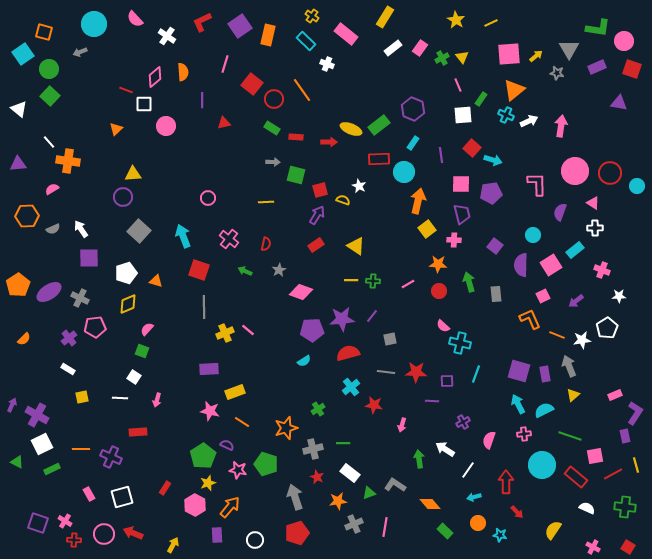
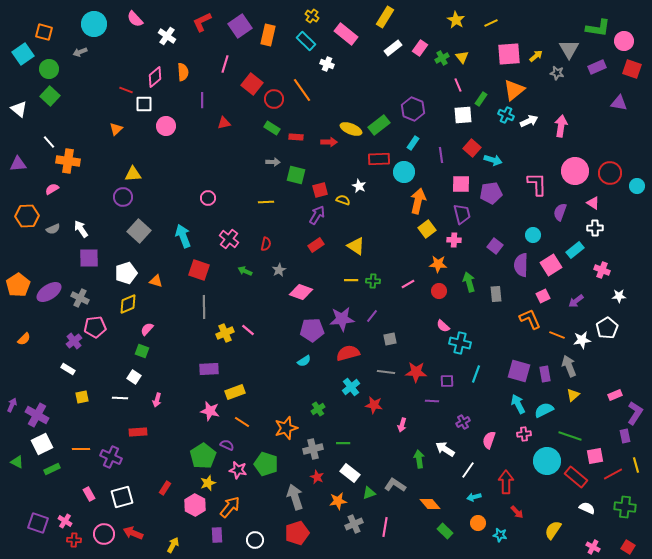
purple cross at (69, 338): moved 5 px right, 3 px down
cyan circle at (542, 465): moved 5 px right, 4 px up
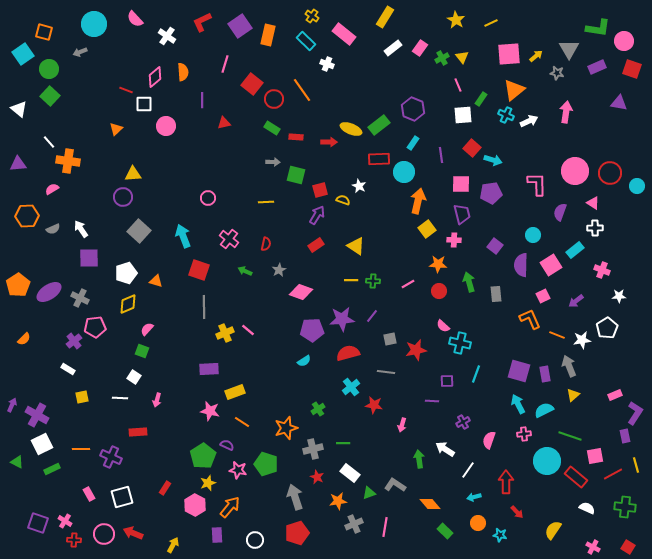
pink rectangle at (346, 34): moved 2 px left
pink arrow at (561, 126): moved 5 px right, 14 px up
red star at (416, 372): moved 22 px up; rotated 15 degrees counterclockwise
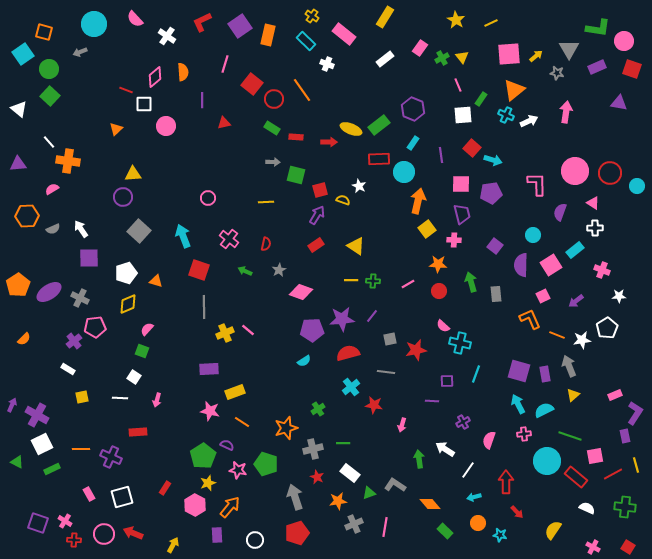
white rectangle at (393, 48): moved 8 px left, 11 px down
green arrow at (469, 282): moved 2 px right
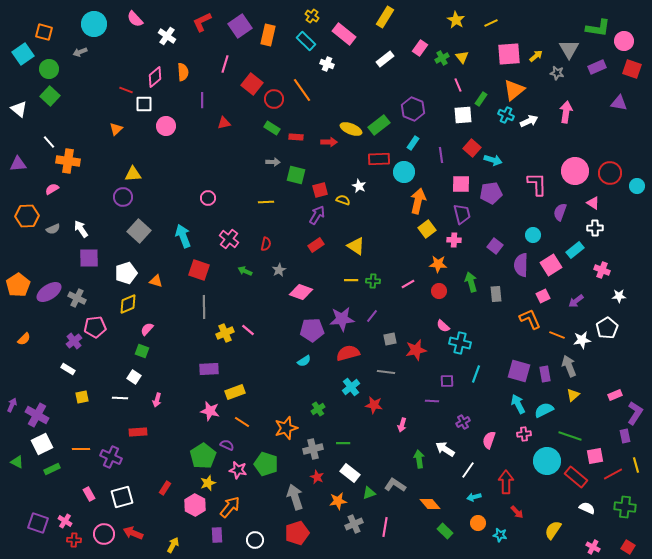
gray cross at (80, 298): moved 3 px left
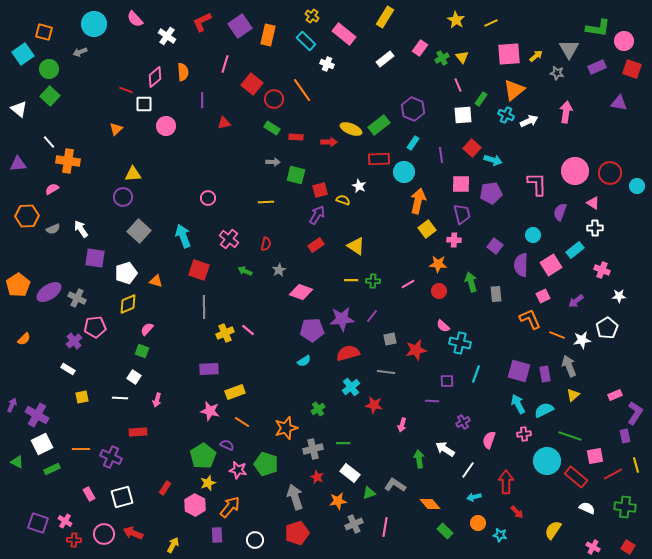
purple square at (89, 258): moved 6 px right; rotated 10 degrees clockwise
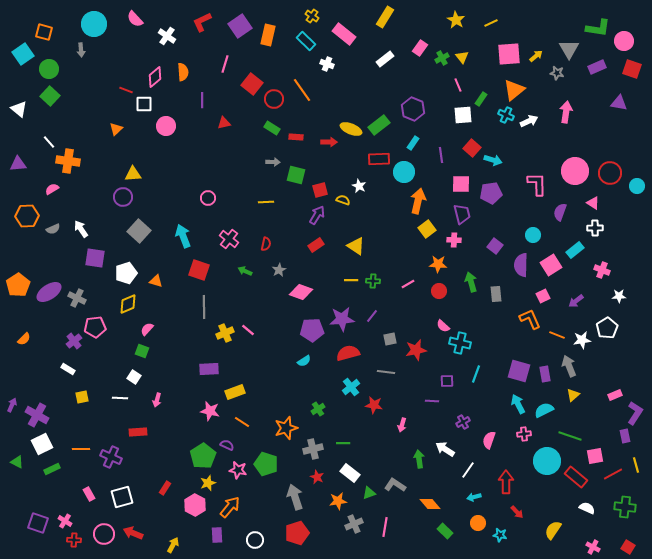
gray arrow at (80, 52): moved 1 px right, 2 px up; rotated 72 degrees counterclockwise
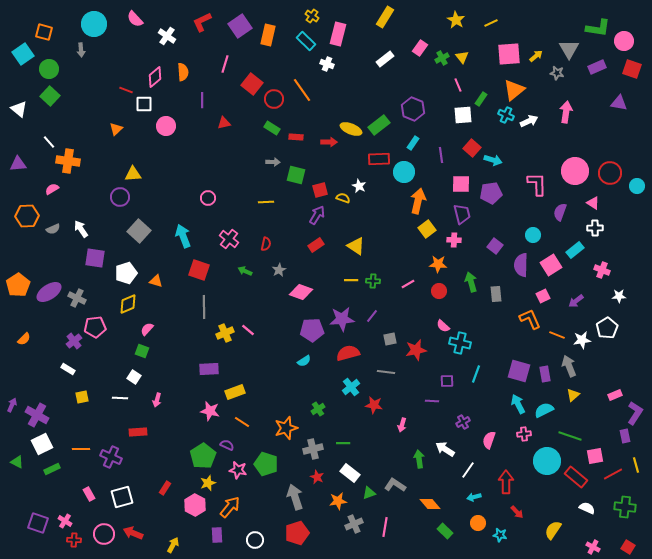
pink rectangle at (344, 34): moved 6 px left; rotated 65 degrees clockwise
purple circle at (123, 197): moved 3 px left
yellow semicircle at (343, 200): moved 2 px up
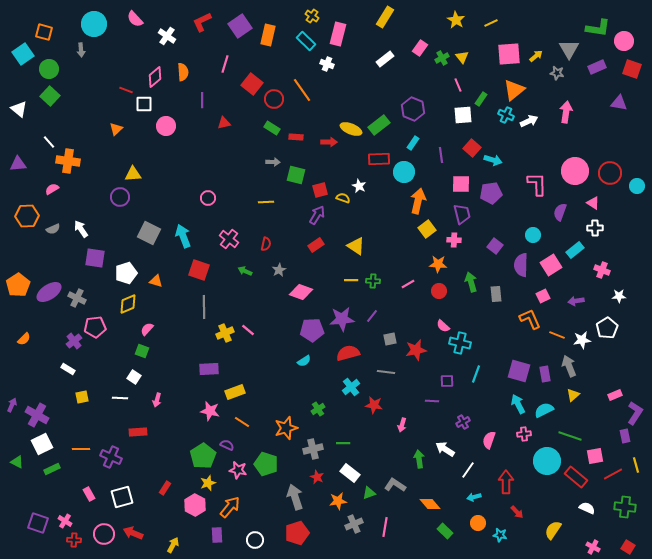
gray square at (139, 231): moved 10 px right, 2 px down; rotated 15 degrees counterclockwise
purple arrow at (576, 301): rotated 28 degrees clockwise
